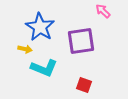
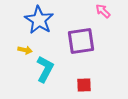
blue star: moved 1 px left, 7 px up
yellow arrow: moved 1 px down
cyan L-shape: moved 1 px right, 1 px down; rotated 84 degrees counterclockwise
red square: rotated 21 degrees counterclockwise
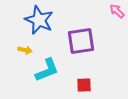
pink arrow: moved 14 px right
blue star: rotated 8 degrees counterclockwise
cyan L-shape: moved 2 px right, 1 px down; rotated 40 degrees clockwise
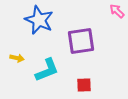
yellow arrow: moved 8 px left, 8 px down
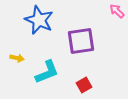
cyan L-shape: moved 2 px down
red square: rotated 28 degrees counterclockwise
